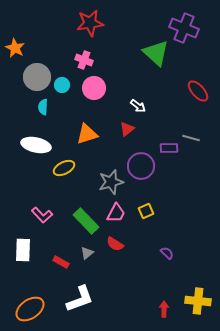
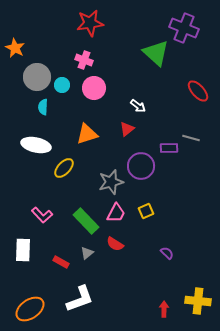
yellow ellipse: rotated 20 degrees counterclockwise
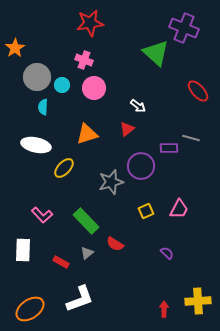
orange star: rotated 12 degrees clockwise
pink trapezoid: moved 63 px right, 4 px up
yellow cross: rotated 10 degrees counterclockwise
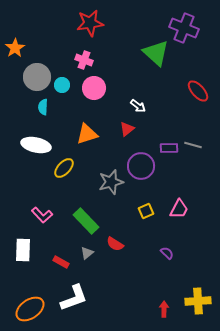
gray line: moved 2 px right, 7 px down
white L-shape: moved 6 px left, 1 px up
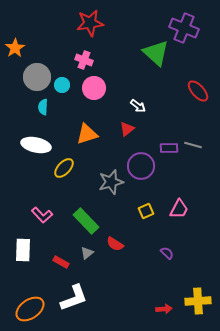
red arrow: rotated 84 degrees clockwise
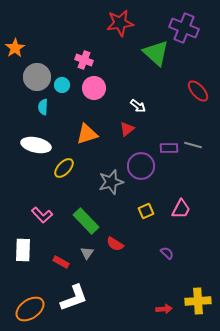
red star: moved 30 px right
pink trapezoid: moved 2 px right
gray triangle: rotated 16 degrees counterclockwise
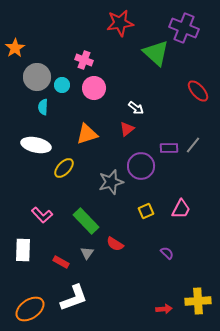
white arrow: moved 2 px left, 2 px down
gray line: rotated 66 degrees counterclockwise
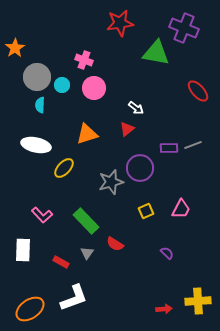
green triangle: rotated 32 degrees counterclockwise
cyan semicircle: moved 3 px left, 2 px up
gray line: rotated 30 degrees clockwise
purple circle: moved 1 px left, 2 px down
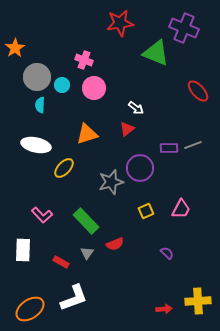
green triangle: rotated 12 degrees clockwise
red semicircle: rotated 54 degrees counterclockwise
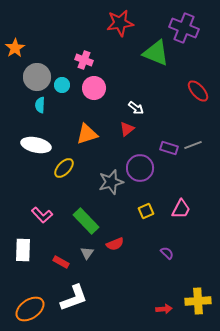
purple rectangle: rotated 18 degrees clockwise
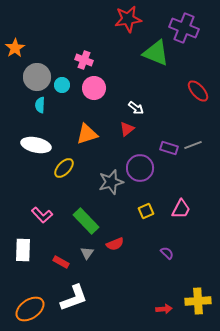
red star: moved 8 px right, 4 px up
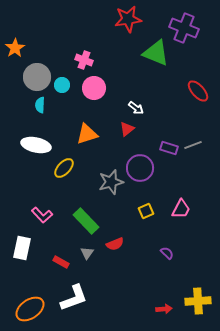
white rectangle: moved 1 px left, 2 px up; rotated 10 degrees clockwise
